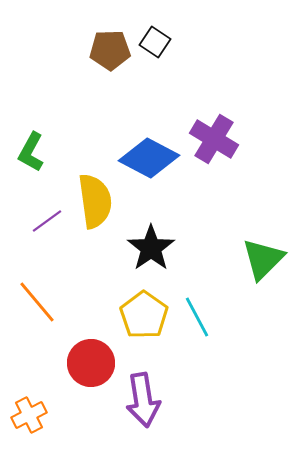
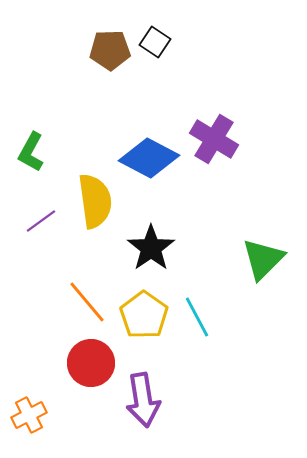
purple line: moved 6 px left
orange line: moved 50 px right
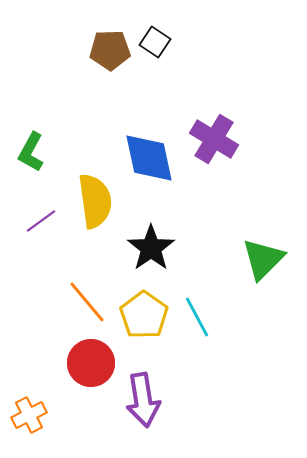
blue diamond: rotated 50 degrees clockwise
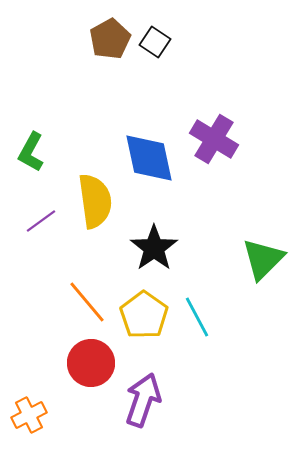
brown pentagon: moved 11 px up; rotated 27 degrees counterclockwise
black star: moved 3 px right
purple arrow: rotated 152 degrees counterclockwise
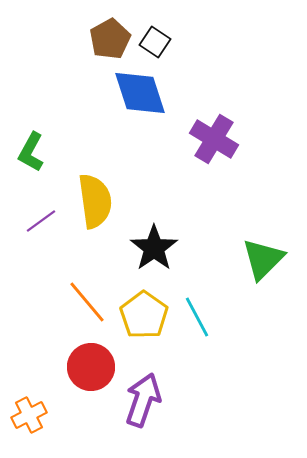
blue diamond: moved 9 px left, 65 px up; rotated 6 degrees counterclockwise
red circle: moved 4 px down
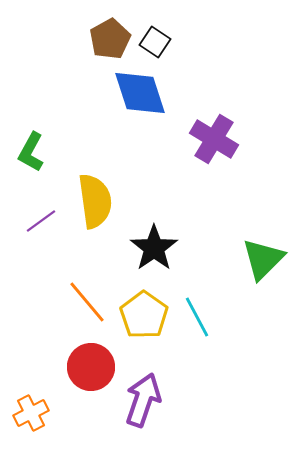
orange cross: moved 2 px right, 2 px up
